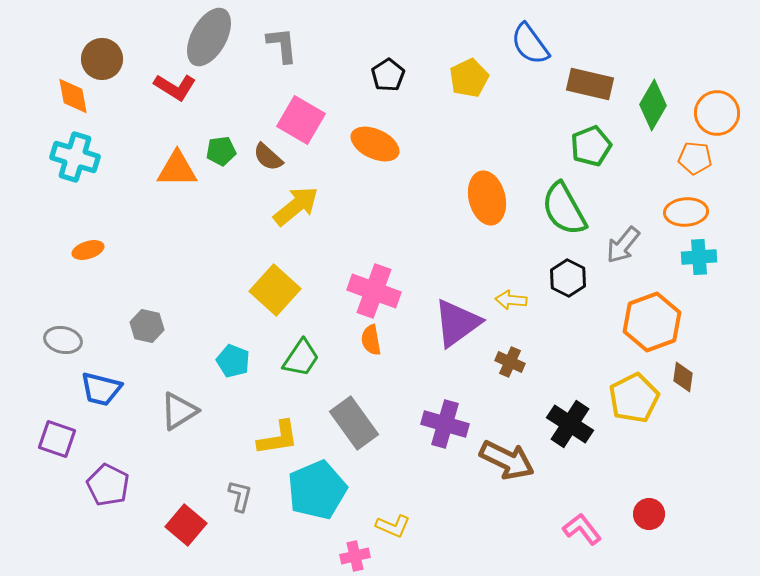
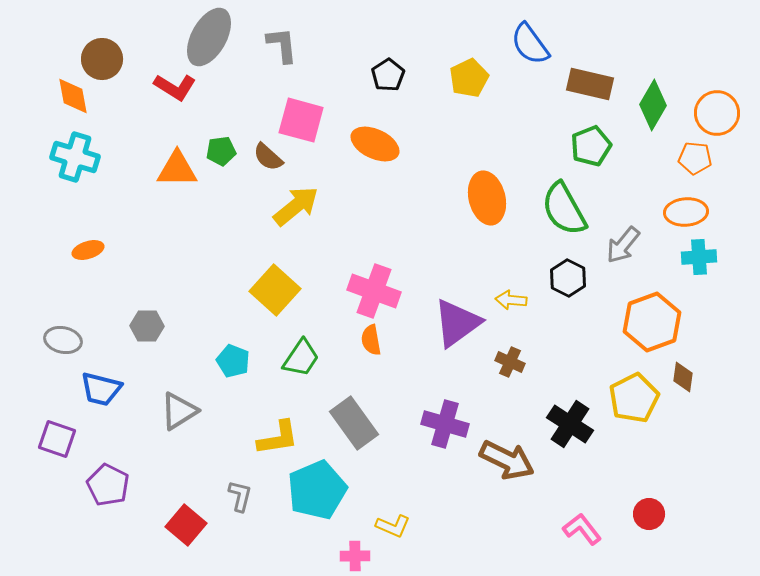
pink square at (301, 120): rotated 15 degrees counterclockwise
gray hexagon at (147, 326): rotated 12 degrees counterclockwise
pink cross at (355, 556): rotated 12 degrees clockwise
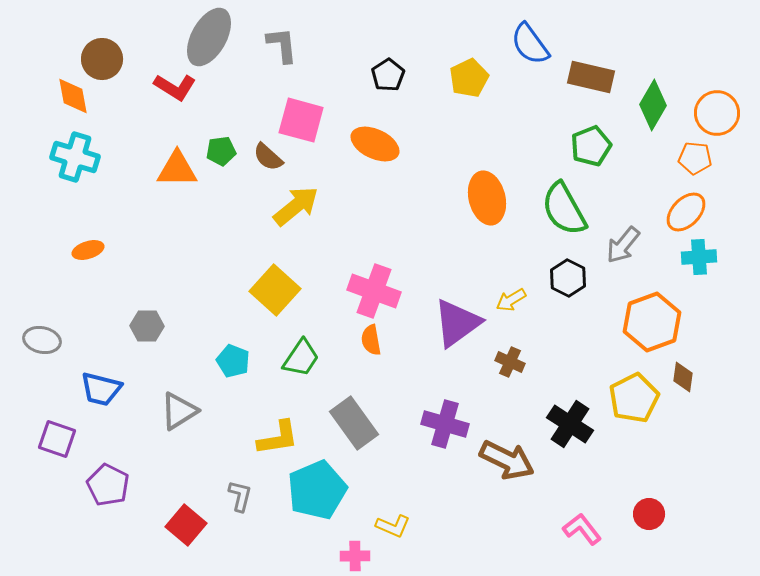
brown rectangle at (590, 84): moved 1 px right, 7 px up
orange ellipse at (686, 212): rotated 42 degrees counterclockwise
yellow arrow at (511, 300): rotated 36 degrees counterclockwise
gray ellipse at (63, 340): moved 21 px left
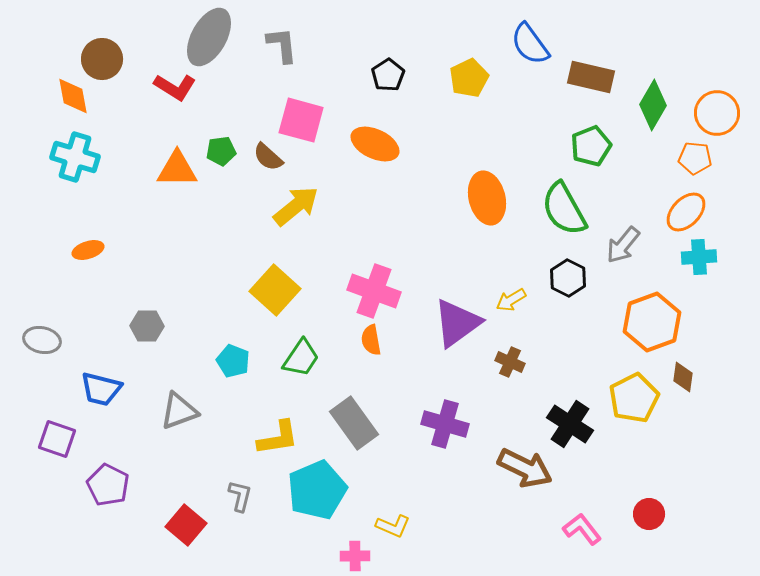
gray triangle at (179, 411): rotated 12 degrees clockwise
brown arrow at (507, 460): moved 18 px right, 8 px down
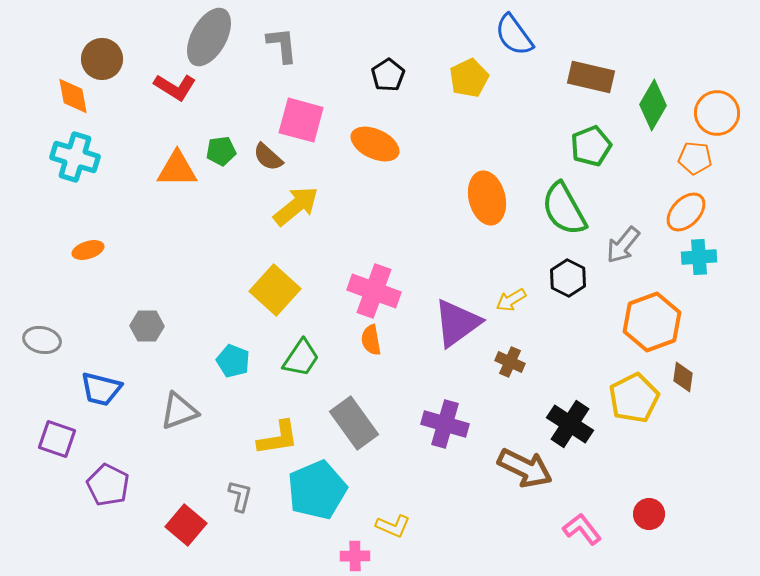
blue semicircle at (530, 44): moved 16 px left, 9 px up
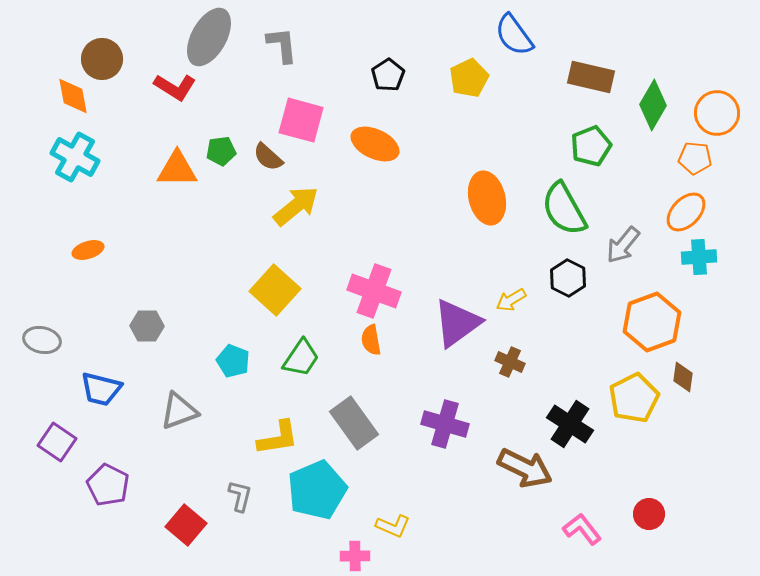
cyan cross at (75, 157): rotated 12 degrees clockwise
purple square at (57, 439): moved 3 px down; rotated 15 degrees clockwise
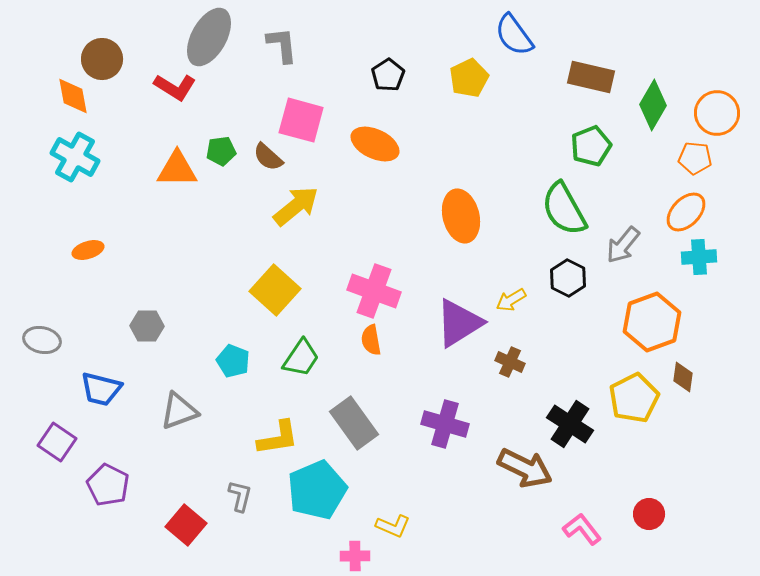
orange ellipse at (487, 198): moved 26 px left, 18 px down
purple triangle at (457, 323): moved 2 px right; rotated 4 degrees clockwise
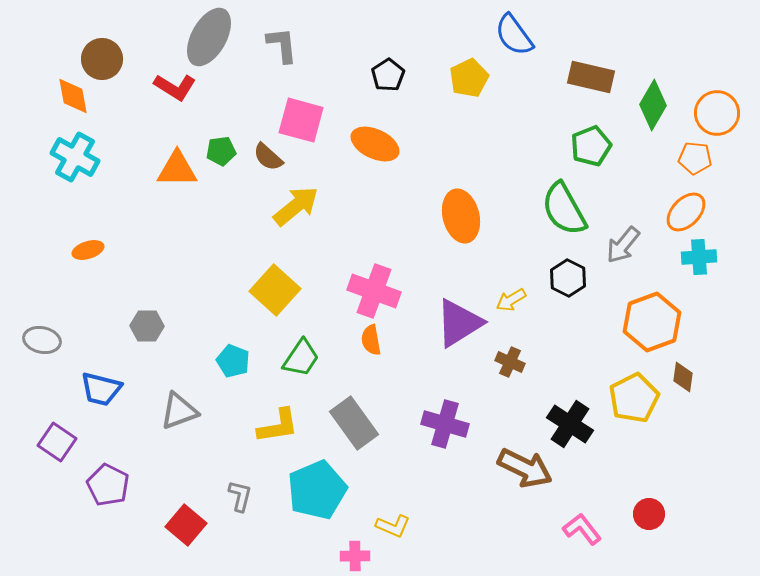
yellow L-shape at (278, 438): moved 12 px up
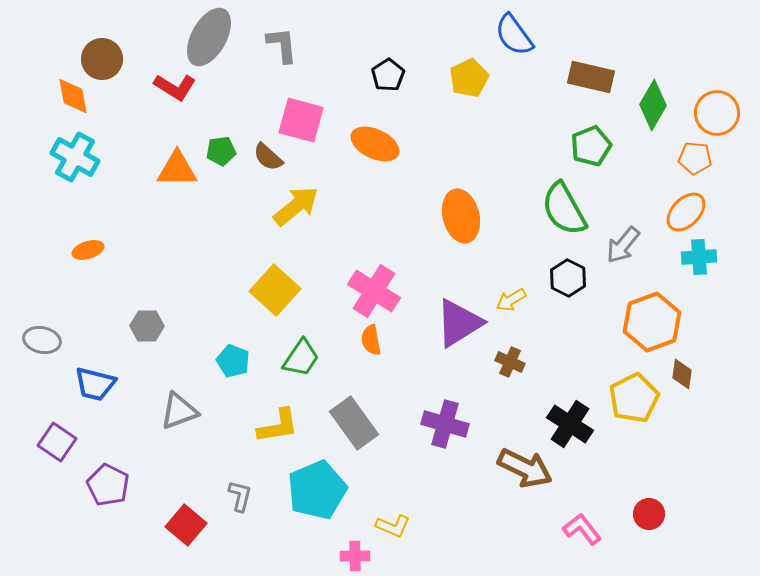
pink cross at (374, 291): rotated 12 degrees clockwise
brown diamond at (683, 377): moved 1 px left, 3 px up
blue trapezoid at (101, 389): moved 6 px left, 5 px up
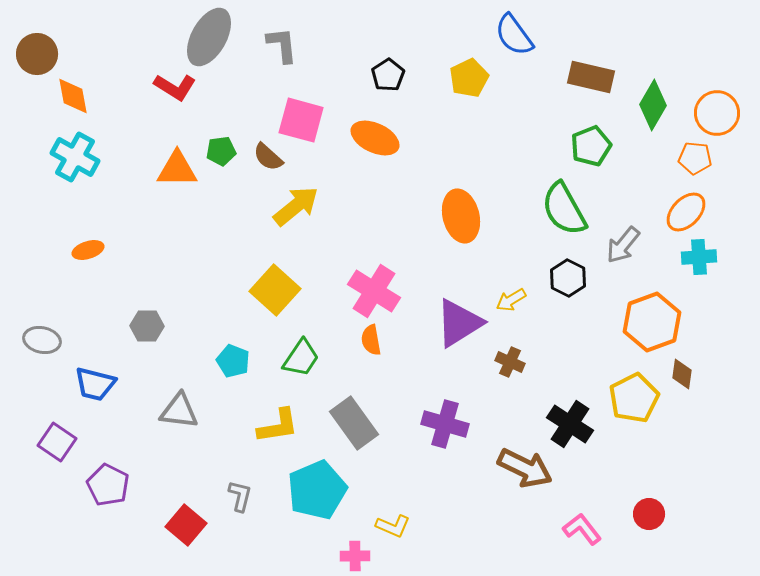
brown circle at (102, 59): moved 65 px left, 5 px up
orange ellipse at (375, 144): moved 6 px up
gray triangle at (179, 411): rotated 27 degrees clockwise
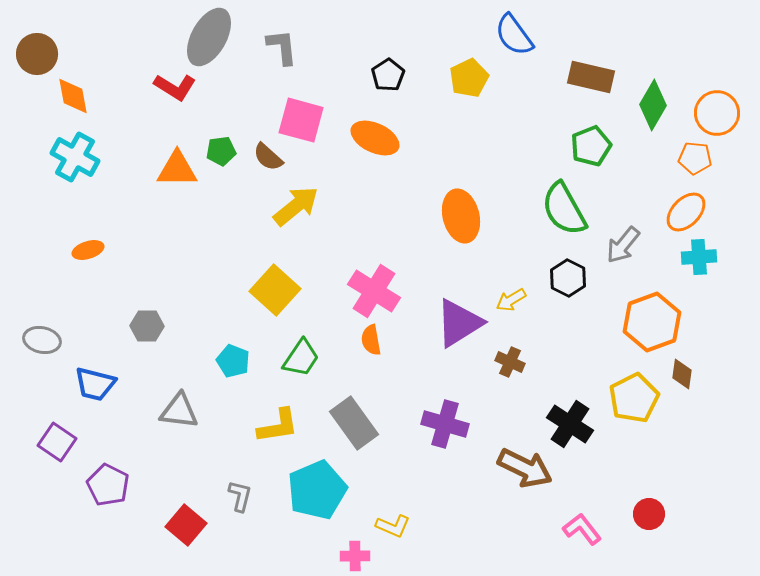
gray L-shape at (282, 45): moved 2 px down
